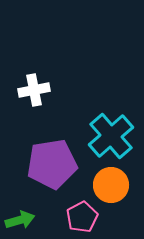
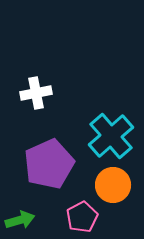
white cross: moved 2 px right, 3 px down
purple pentagon: moved 3 px left; rotated 15 degrees counterclockwise
orange circle: moved 2 px right
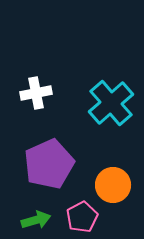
cyan cross: moved 33 px up
green arrow: moved 16 px right
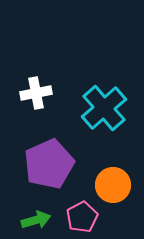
cyan cross: moved 7 px left, 5 px down
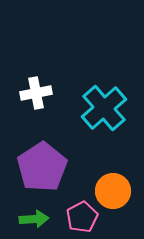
purple pentagon: moved 7 px left, 3 px down; rotated 9 degrees counterclockwise
orange circle: moved 6 px down
green arrow: moved 2 px left, 1 px up; rotated 12 degrees clockwise
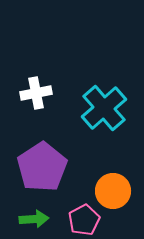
pink pentagon: moved 2 px right, 3 px down
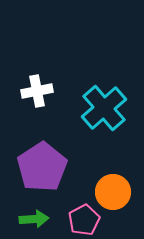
white cross: moved 1 px right, 2 px up
orange circle: moved 1 px down
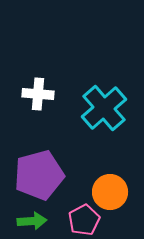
white cross: moved 1 px right, 3 px down; rotated 16 degrees clockwise
purple pentagon: moved 3 px left, 8 px down; rotated 18 degrees clockwise
orange circle: moved 3 px left
green arrow: moved 2 px left, 2 px down
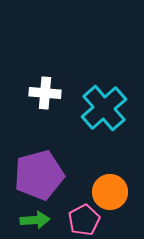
white cross: moved 7 px right, 1 px up
green arrow: moved 3 px right, 1 px up
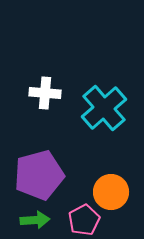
orange circle: moved 1 px right
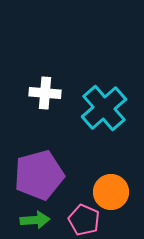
pink pentagon: rotated 20 degrees counterclockwise
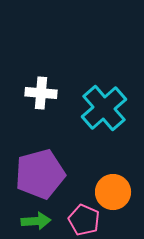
white cross: moved 4 px left
purple pentagon: moved 1 px right, 1 px up
orange circle: moved 2 px right
green arrow: moved 1 px right, 1 px down
